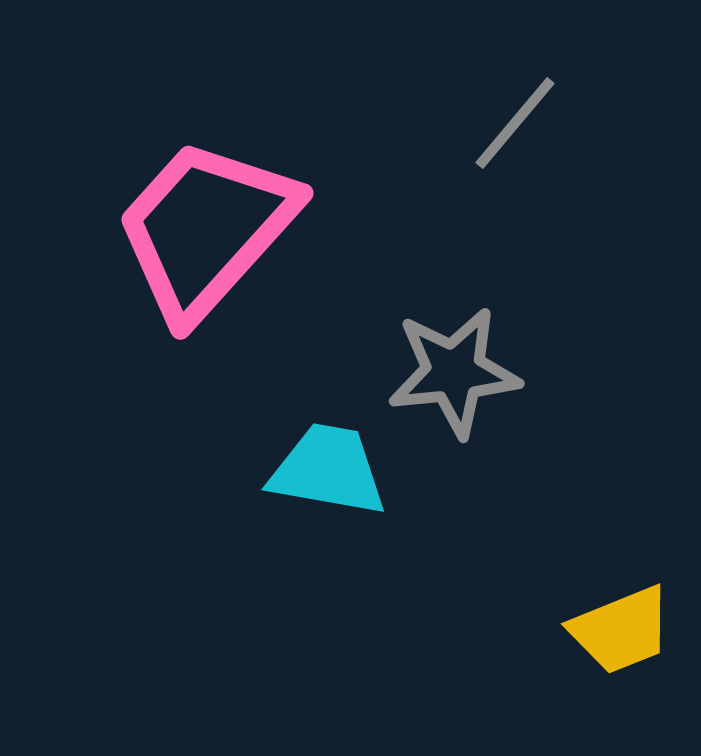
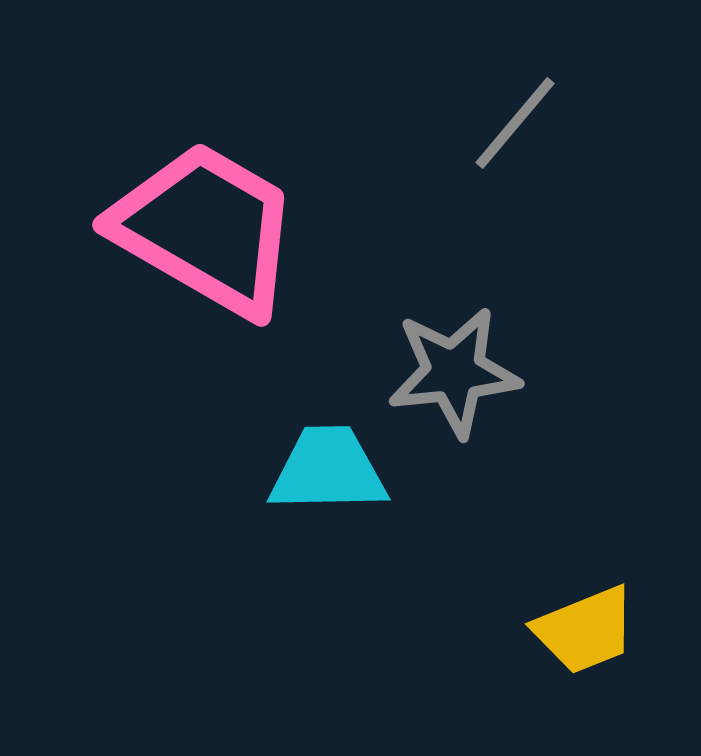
pink trapezoid: rotated 78 degrees clockwise
cyan trapezoid: rotated 11 degrees counterclockwise
yellow trapezoid: moved 36 px left
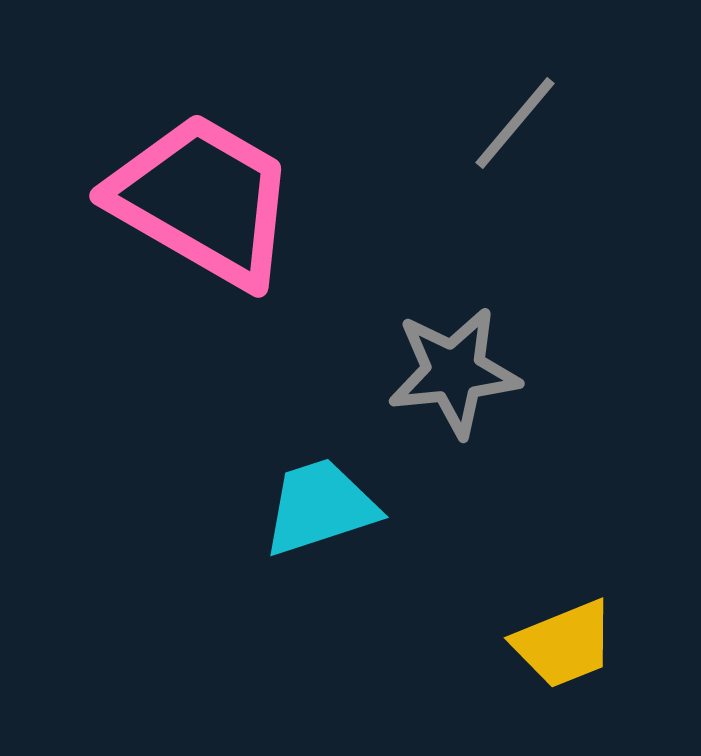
pink trapezoid: moved 3 px left, 29 px up
cyan trapezoid: moved 8 px left, 37 px down; rotated 17 degrees counterclockwise
yellow trapezoid: moved 21 px left, 14 px down
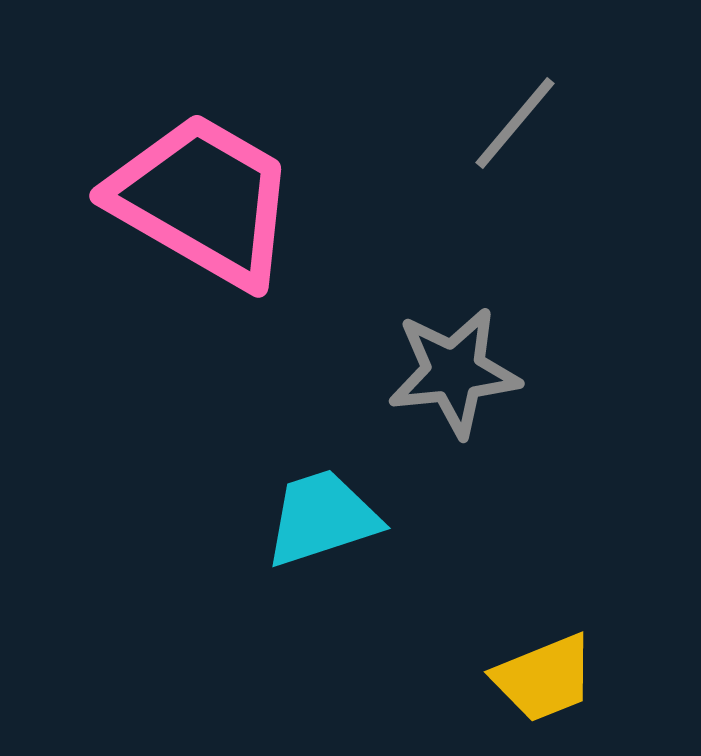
cyan trapezoid: moved 2 px right, 11 px down
yellow trapezoid: moved 20 px left, 34 px down
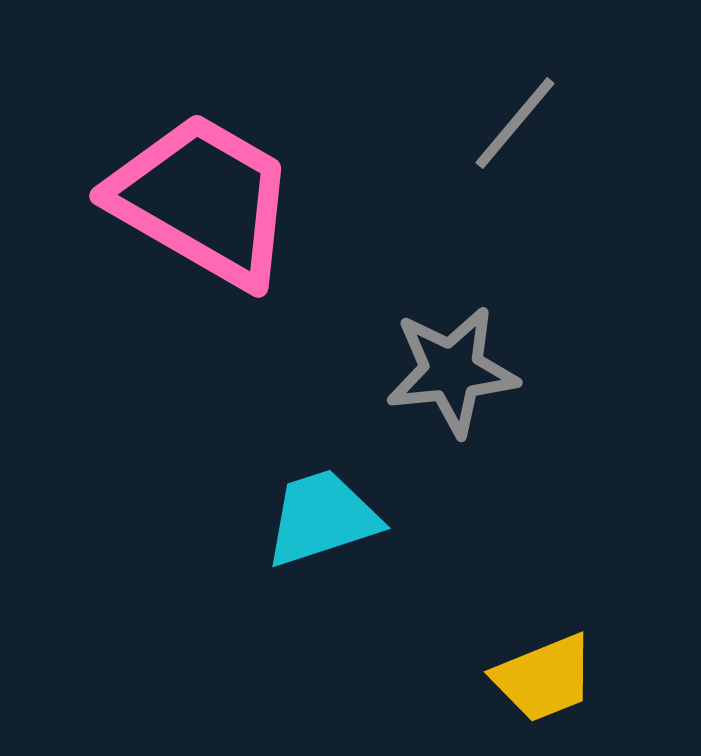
gray star: moved 2 px left, 1 px up
